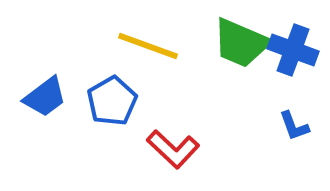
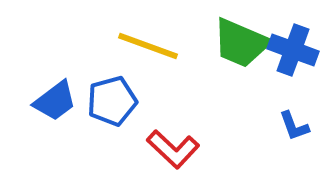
blue trapezoid: moved 10 px right, 4 px down
blue pentagon: rotated 15 degrees clockwise
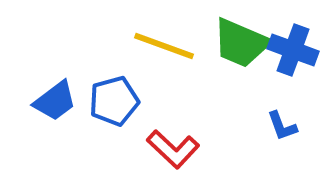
yellow line: moved 16 px right
blue pentagon: moved 2 px right
blue L-shape: moved 12 px left
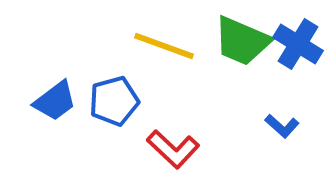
green trapezoid: moved 1 px right, 2 px up
blue cross: moved 5 px right, 6 px up; rotated 12 degrees clockwise
blue L-shape: rotated 28 degrees counterclockwise
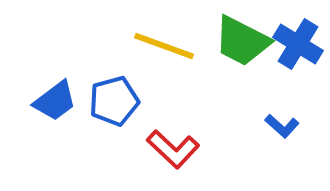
green trapezoid: rotated 4 degrees clockwise
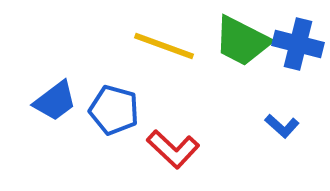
blue cross: rotated 18 degrees counterclockwise
blue pentagon: moved 9 px down; rotated 30 degrees clockwise
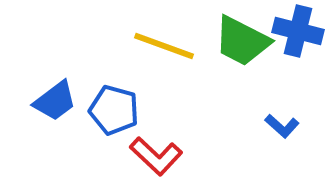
blue cross: moved 13 px up
red L-shape: moved 17 px left, 7 px down
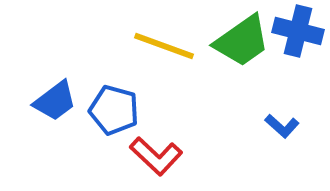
green trapezoid: rotated 62 degrees counterclockwise
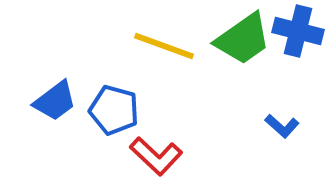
green trapezoid: moved 1 px right, 2 px up
